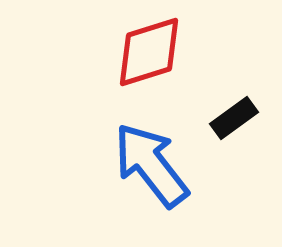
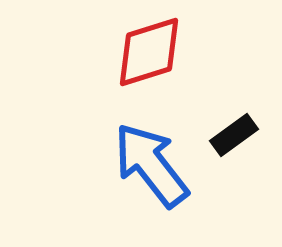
black rectangle: moved 17 px down
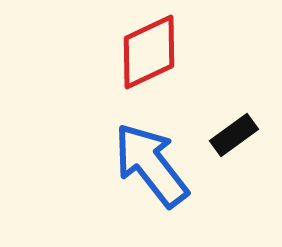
red diamond: rotated 8 degrees counterclockwise
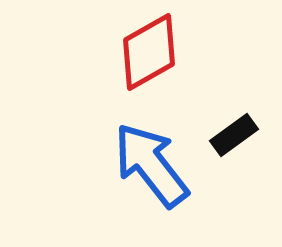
red diamond: rotated 4 degrees counterclockwise
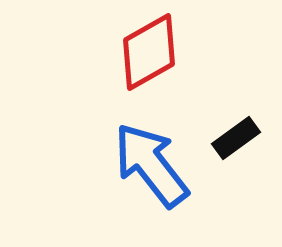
black rectangle: moved 2 px right, 3 px down
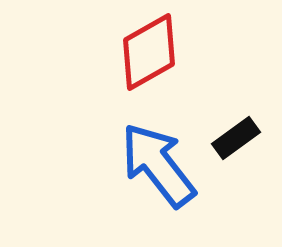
blue arrow: moved 7 px right
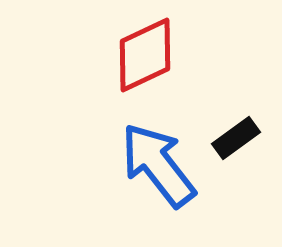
red diamond: moved 4 px left, 3 px down; rotated 4 degrees clockwise
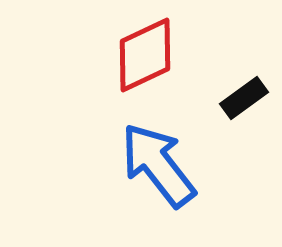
black rectangle: moved 8 px right, 40 px up
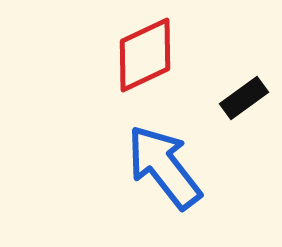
blue arrow: moved 6 px right, 2 px down
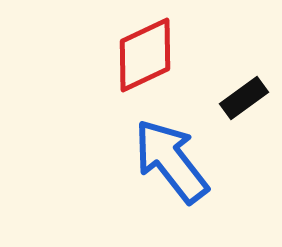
blue arrow: moved 7 px right, 6 px up
